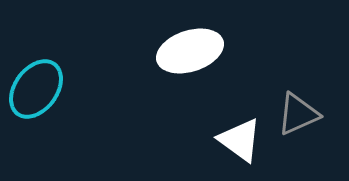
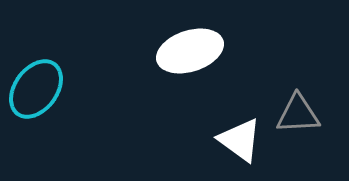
gray triangle: rotated 21 degrees clockwise
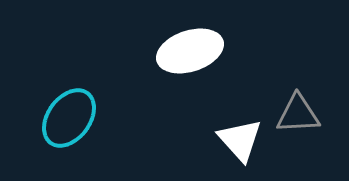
cyan ellipse: moved 33 px right, 29 px down
white triangle: rotated 12 degrees clockwise
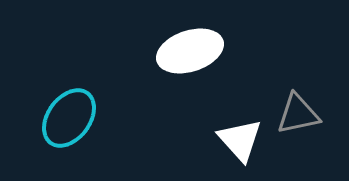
gray triangle: rotated 9 degrees counterclockwise
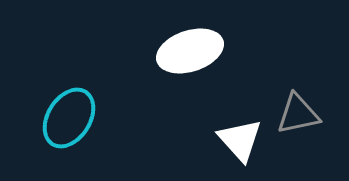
cyan ellipse: rotated 4 degrees counterclockwise
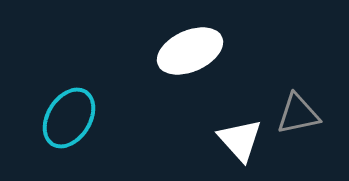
white ellipse: rotated 6 degrees counterclockwise
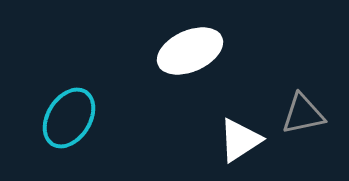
gray triangle: moved 5 px right
white triangle: rotated 39 degrees clockwise
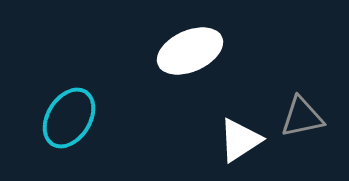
gray triangle: moved 1 px left, 3 px down
